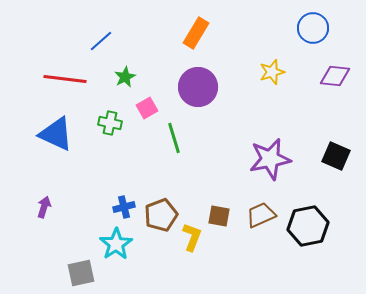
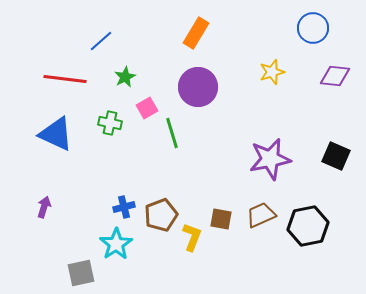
green line: moved 2 px left, 5 px up
brown square: moved 2 px right, 3 px down
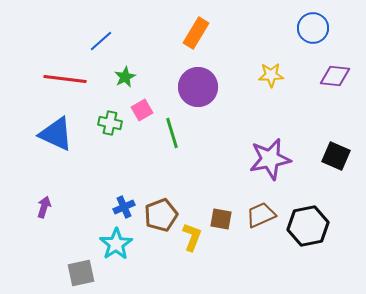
yellow star: moved 1 px left, 3 px down; rotated 15 degrees clockwise
pink square: moved 5 px left, 2 px down
blue cross: rotated 10 degrees counterclockwise
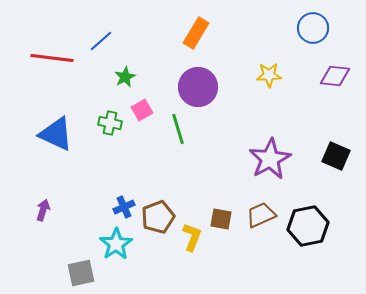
yellow star: moved 2 px left
red line: moved 13 px left, 21 px up
green line: moved 6 px right, 4 px up
purple star: rotated 18 degrees counterclockwise
purple arrow: moved 1 px left, 3 px down
brown pentagon: moved 3 px left, 2 px down
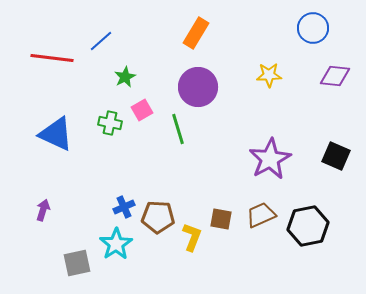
brown pentagon: rotated 24 degrees clockwise
gray square: moved 4 px left, 10 px up
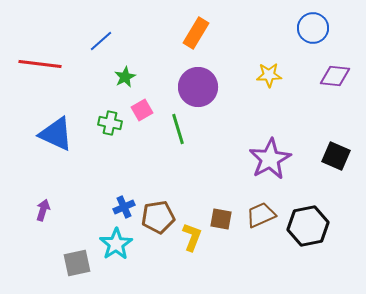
red line: moved 12 px left, 6 px down
brown pentagon: rotated 12 degrees counterclockwise
